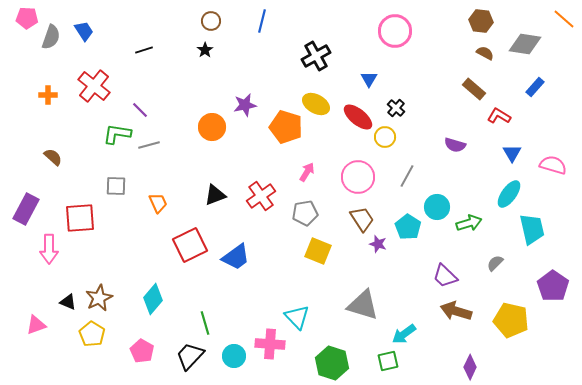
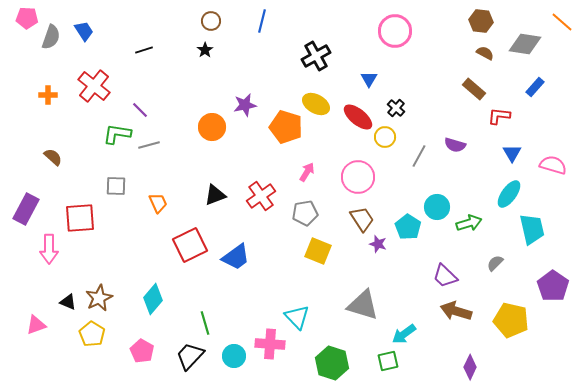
orange line at (564, 19): moved 2 px left, 3 px down
red L-shape at (499, 116): rotated 25 degrees counterclockwise
gray line at (407, 176): moved 12 px right, 20 px up
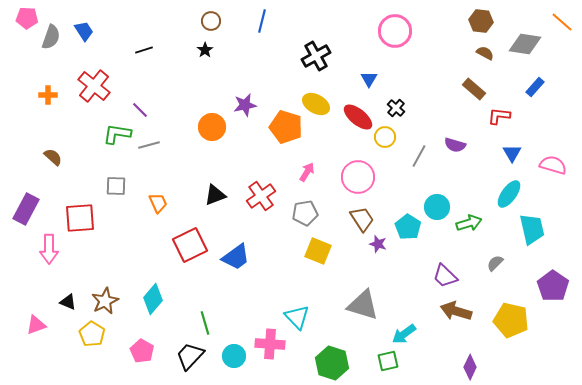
brown star at (99, 298): moved 6 px right, 3 px down
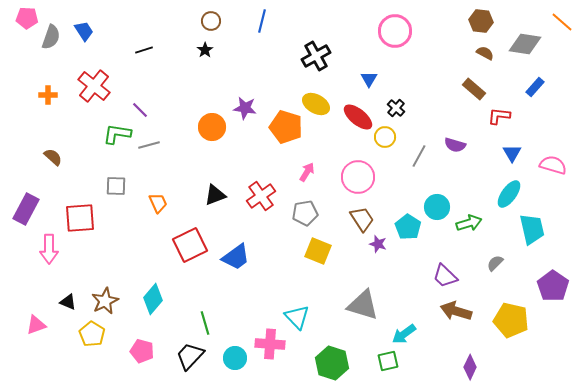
purple star at (245, 105): moved 3 px down; rotated 20 degrees clockwise
pink pentagon at (142, 351): rotated 15 degrees counterclockwise
cyan circle at (234, 356): moved 1 px right, 2 px down
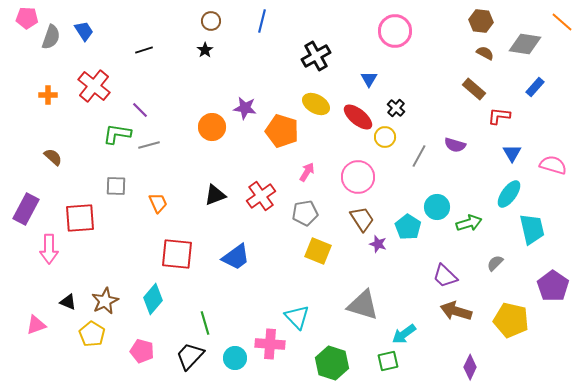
orange pentagon at (286, 127): moved 4 px left, 4 px down
red square at (190, 245): moved 13 px left, 9 px down; rotated 32 degrees clockwise
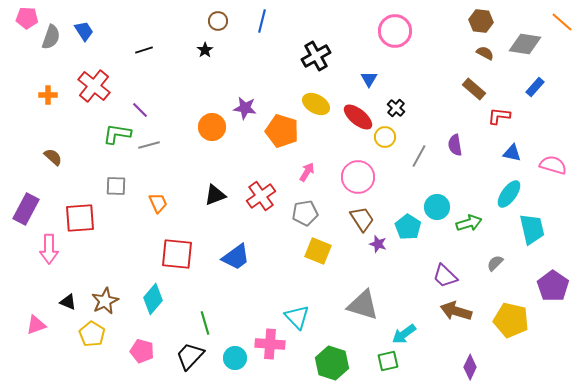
brown circle at (211, 21): moved 7 px right
purple semicircle at (455, 145): rotated 65 degrees clockwise
blue triangle at (512, 153): rotated 48 degrees counterclockwise
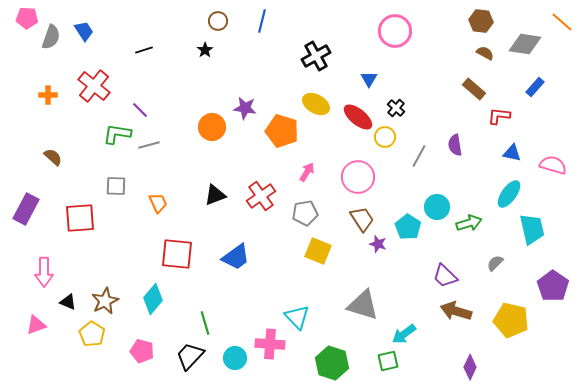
pink arrow at (49, 249): moved 5 px left, 23 px down
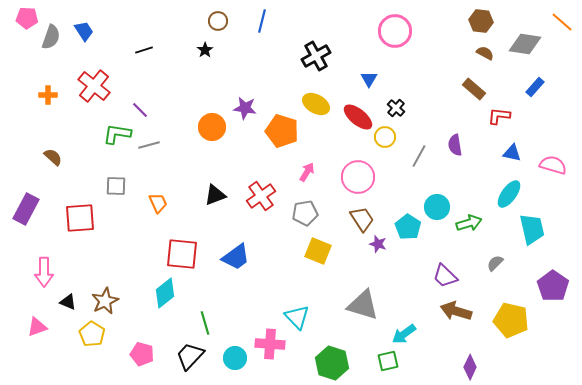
red square at (177, 254): moved 5 px right
cyan diamond at (153, 299): moved 12 px right, 6 px up; rotated 12 degrees clockwise
pink triangle at (36, 325): moved 1 px right, 2 px down
pink pentagon at (142, 351): moved 3 px down
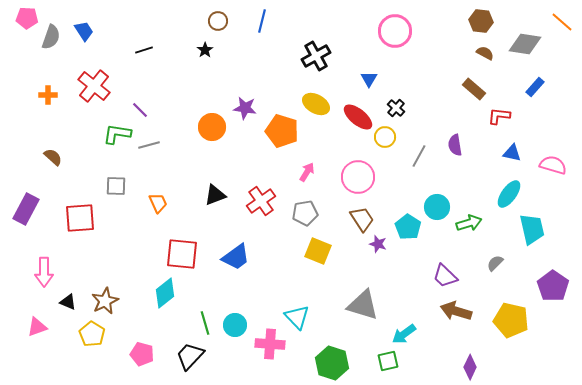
red cross at (261, 196): moved 5 px down
cyan circle at (235, 358): moved 33 px up
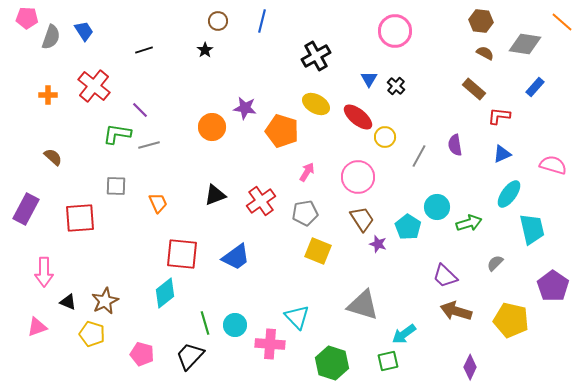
black cross at (396, 108): moved 22 px up
blue triangle at (512, 153): moved 10 px left, 1 px down; rotated 36 degrees counterclockwise
yellow pentagon at (92, 334): rotated 15 degrees counterclockwise
